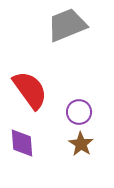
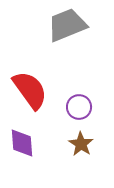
purple circle: moved 5 px up
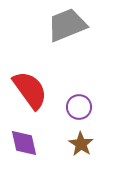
purple diamond: moved 2 px right; rotated 8 degrees counterclockwise
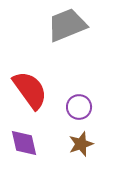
brown star: rotated 20 degrees clockwise
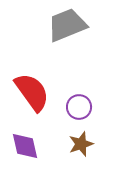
red semicircle: moved 2 px right, 2 px down
purple diamond: moved 1 px right, 3 px down
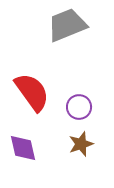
purple diamond: moved 2 px left, 2 px down
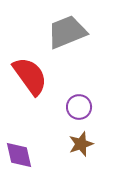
gray trapezoid: moved 7 px down
red semicircle: moved 2 px left, 16 px up
purple diamond: moved 4 px left, 7 px down
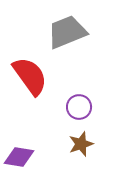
purple diamond: moved 2 px down; rotated 68 degrees counterclockwise
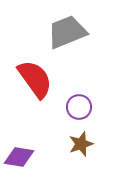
red semicircle: moved 5 px right, 3 px down
